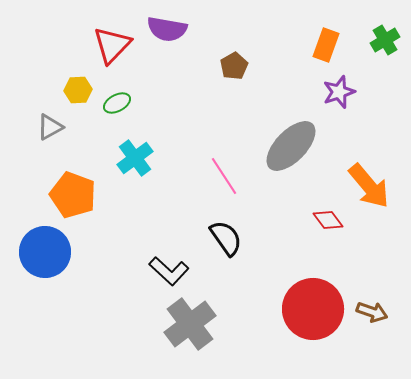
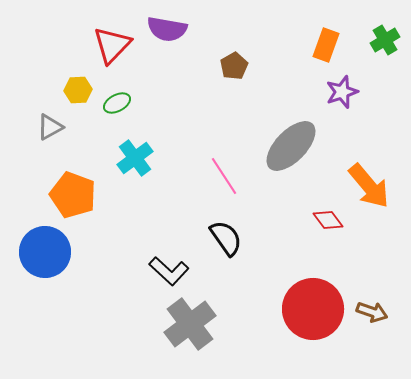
purple star: moved 3 px right
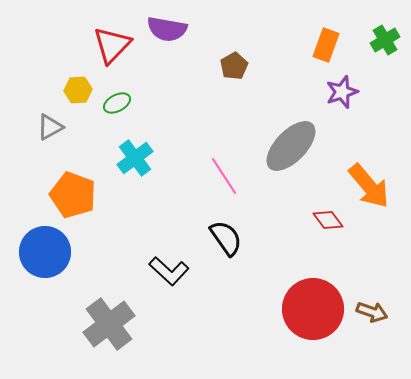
gray cross: moved 81 px left
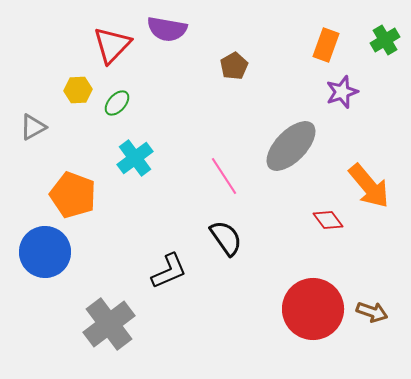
green ellipse: rotated 20 degrees counterclockwise
gray triangle: moved 17 px left
black L-shape: rotated 66 degrees counterclockwise
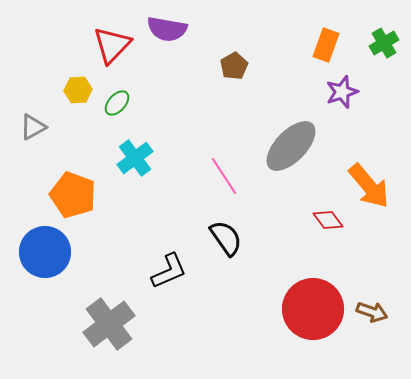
green cross: moved 1 px left, 3 px down
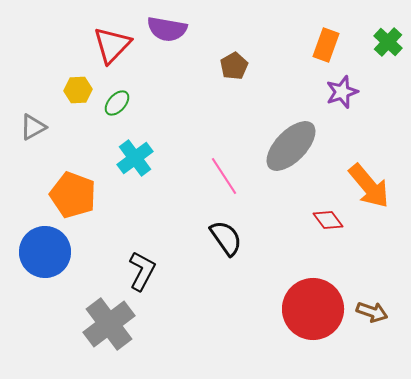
green cross: moved 4 px right, 1 px up; rotated 16 degrees counterclockwise
black L-shape: moved 27 px left; rotated 39 degrees counterclockwise
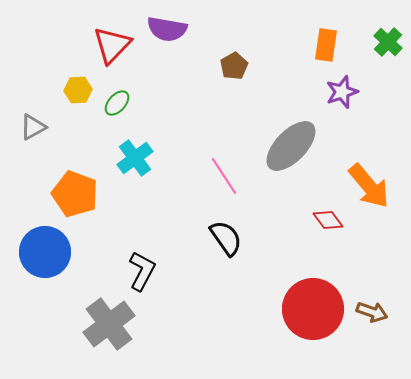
orange rectangle: rotated 12 degrees counterclockwise
orange pentagon: moved 2 px right, 1 px up
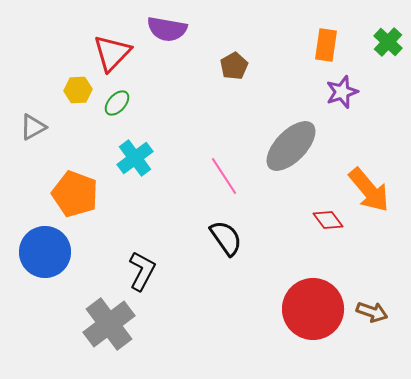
red triangle: moved 8 px down
orange arrow: moved 4 px down
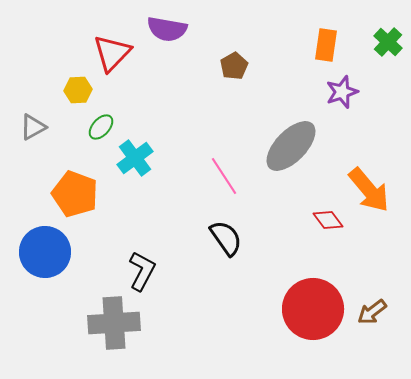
green ellipse: moved 16 px left, 24 px down
brown arrow: rotated 124 degrees clockwise
gray cross: moved 5 px right, 1 px up; rotated 33 degrees clockwise
